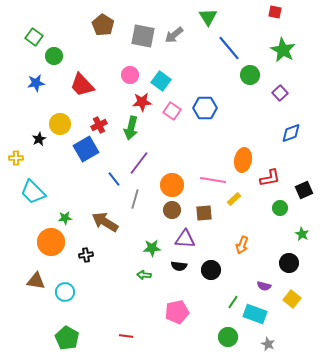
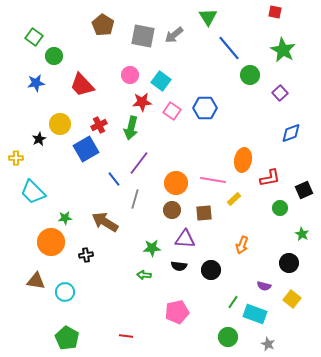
orange circle at (172, 185): moved 4 px right, 2 px up
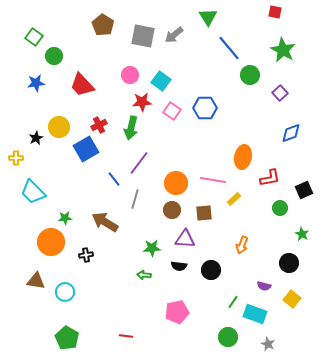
yellow circle at (60, 124): moved 1 px left, 3 px down
black star at (39, 139): moved 3 px left, 1 px up
orange ellipse at (243, 160): moved 3 px up
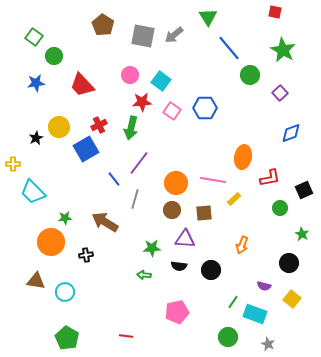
yellow cross at (16, 158): moved 3 px left, 6 px down
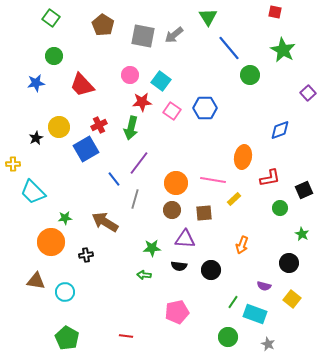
green square at (34, 37): moved 17 px right, 19 px up
purple square at (280, 93): moved 28 px right
blue diamond at (291, 133): moved 11 px left, 3 px up
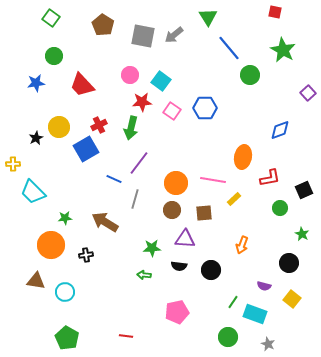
blue line at (114, 179): rotated 28 degrees counterclockwise
orange circle at (51, 242): moved 3 px down
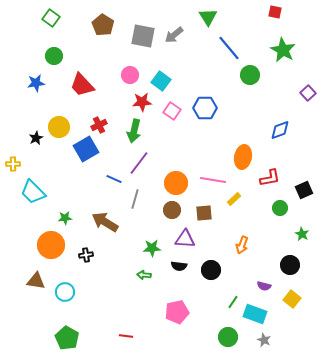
green arrow at (131, 128): moved 3 px right, 3 px down
black circle at (289, 263): moved 1 px right, 2 px down
gray star at (268, 344): moved 4 px left, 4 px up
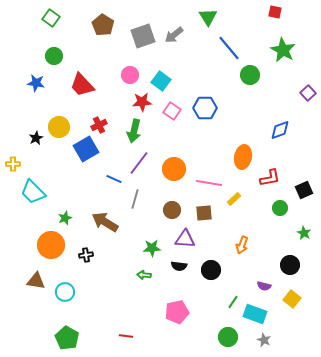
gray square at (143, 36): rotated 30 degrees counterclockwise
blue star at (36, 83): rotated 18 degrees clockwise
pink line at (213, 180): moved 4 px left, 3 px down
orange circle at (176, 183): moved 2 px left, 14 px up
green star at (65, 218): rotated 16 degrees counterclockwise
green star at (302, 234): moved 2 px right, 1 px up
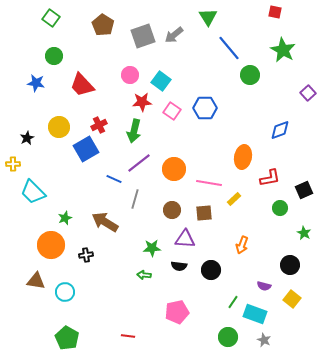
black star at (36, 138): moved 9 px left
purple line at (139, 163): rotated 15 degrees clockwise
red line at (126, 336): moved 2 px right
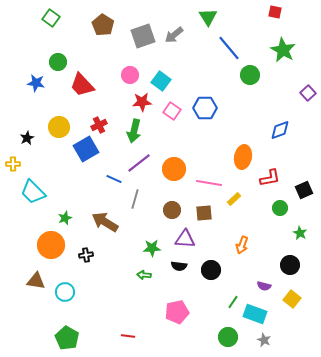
green circle at (54, 56): moved 4 px right, 6 px down
green star at (304, 233): moved 4 px left
